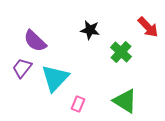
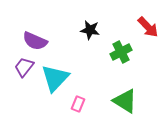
purple semicircle: rotated 20 degrees counterclockwise
green cross: rotated 20 degrees clockwise
purple trapezoid: moved 2 px right, 1 px up
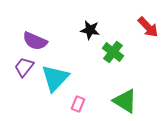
green cross: moved 8 px left; rotated 25 degrees counterclockwise
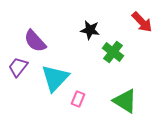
red arrow: moved 6 px left, 5 px up
purple semicircle: rotated 25 degrees clockwise
purple trapezoid: moved 6 px left
pink rectangle: moved 5 px up
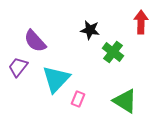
red arrow: moved 1 px left; rotated 135 degrees counterclockwise
cyan triangle: moved 1 px right, 1 px down
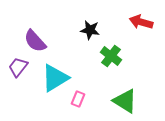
red arrow: rotated 75 degrees counterclockwise
green cross: moved 2 px left, 4 px down
cyan triangle: moved 1 px left, 1 px up; rotated 16 degrees clockwise
